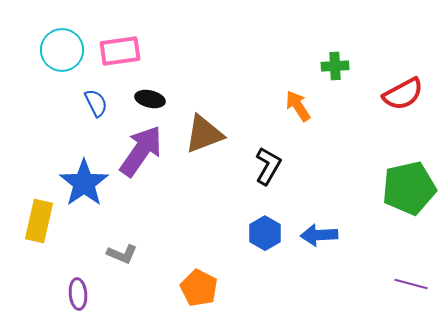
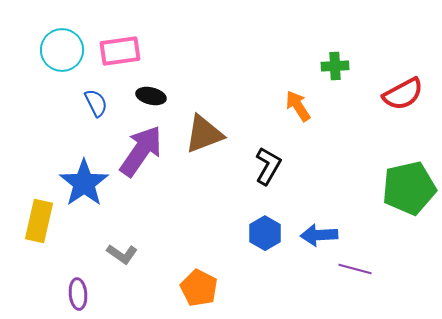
black ellipse: moved 1 px right, 3 px up
gray L-shape: rotated 12 degrees clockwise
purple line: moved 56 px left, 15 px up
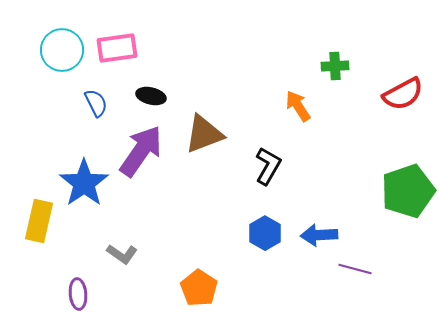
pink rectangle: moved 3 px left, 3 px up
green pentagon: moved 1 px left, 3 px down; rotated 6 degrees counterclockwise
orange pentagon: rotated 6 degrees clockwise
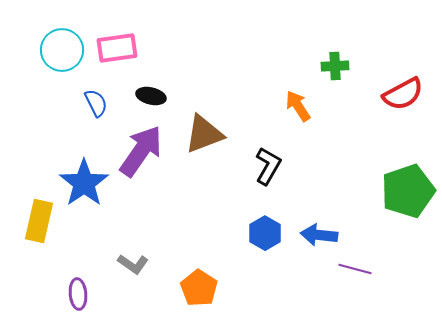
blue arrow: rotated 9 degrees clockwise
gray L-shape: moved 11 px right, 10 px down
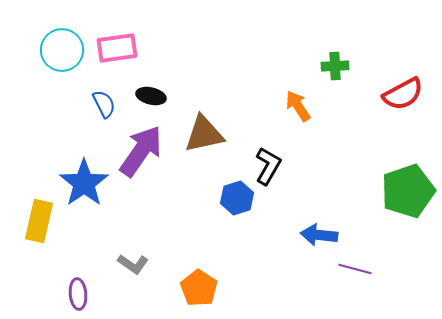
blue semicircle: moved 8 px right, 1 px down
brown triangle: rotated 9 degrees clockwise
blue hexagon: moved 28 px left, 35 px up; rotated 12 degrees clockwise
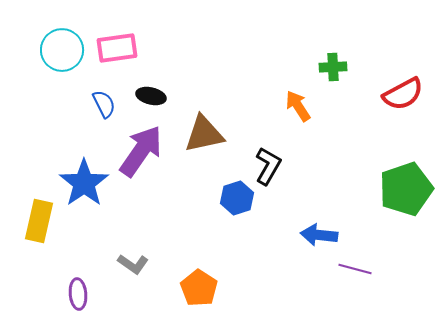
green cross: moved 2 px left, 1 px down
green pentagon: moved 2 px left, 2 px up
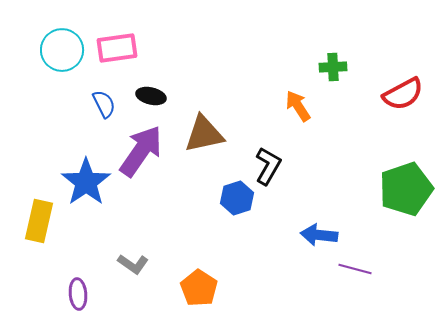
blue star: moved 2 px right, 1 px up
